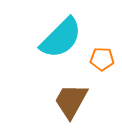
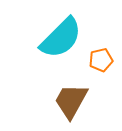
orange pentagon: moved 1 px left, 1 px down; rotated 15 degrees counterclockwise
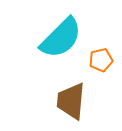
brown trapezoid: rotated 24 degrees counterclockwise
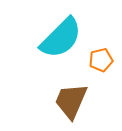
brown trapezoid: rotated 18 degrees clockwise
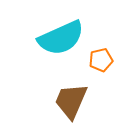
cyan semicircle: rotated 21 degrees clockwise
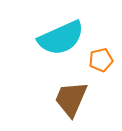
brown trapezoid: moved 2 px up
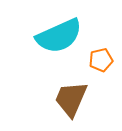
cyan semicircle: moved 2 px left, 2 px up
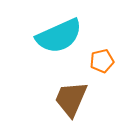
orange pentagon: moved 1 px right, 1 px down
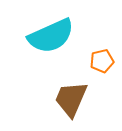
cyan semicircle: moved 8 px left
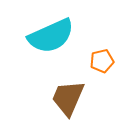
brown trapezoid: moved 3 px left, 1 px up
